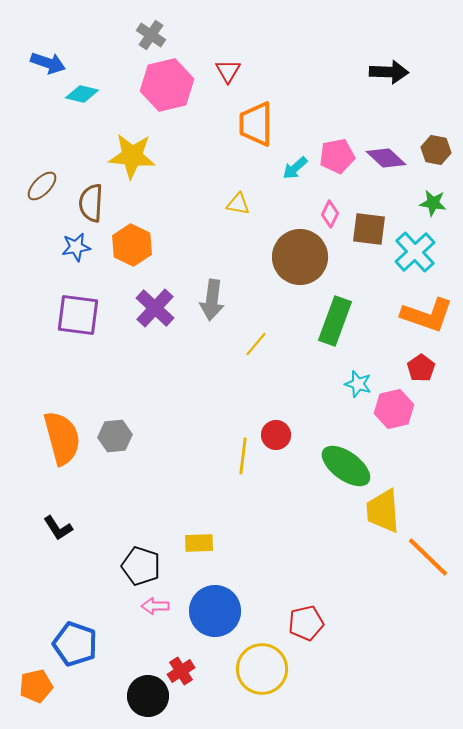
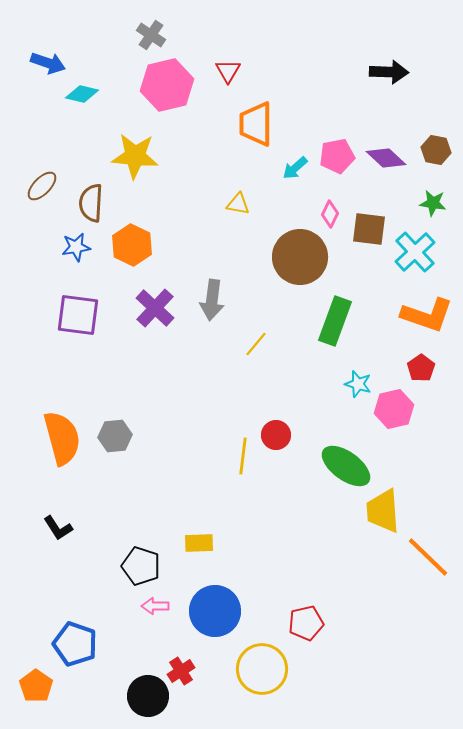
yellow star at (132, 156): moved 3 px right
orange pentagon at (36, 686): rotated 24 degrees counterclockwise
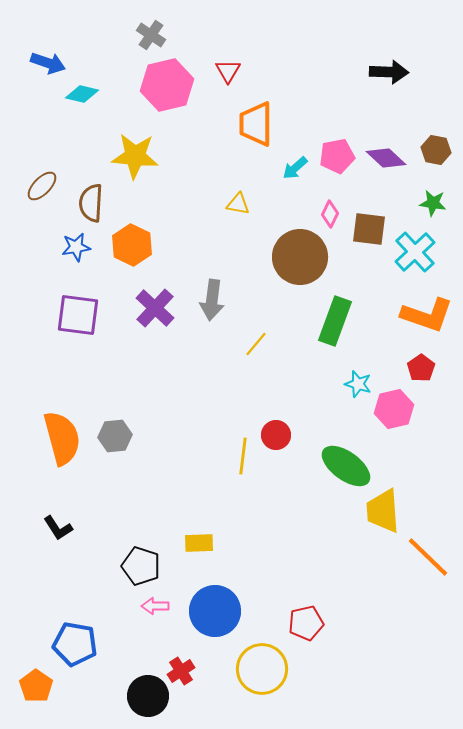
blue pentagon at (75, 644): rotated 9 degrees counterclockwise
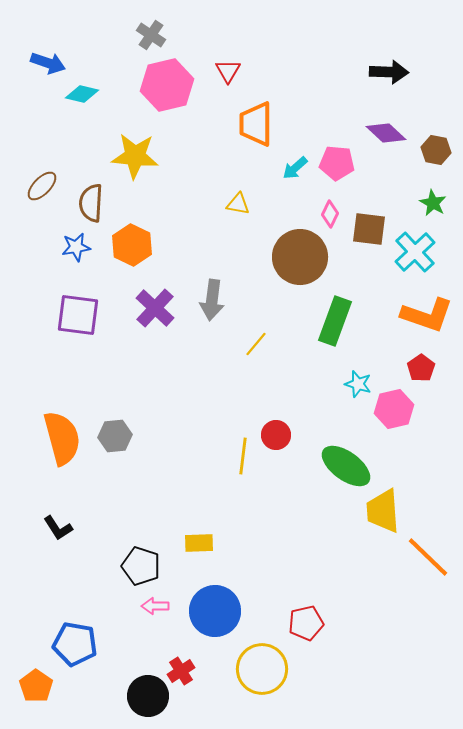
pink pentagon at (337, 156): moved 7 px down; rotated 16 degrees clockwise
purple diamond at (386, 158): moved 25 px up
green star at (433, 203): rotated 20 degrees clockwise
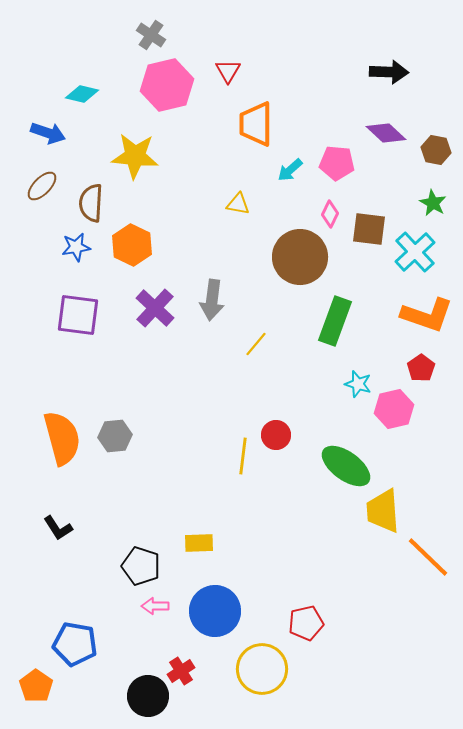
blue arrow at (48, 63): moved 70 px down
cyan arrow at (295, 168): moved 5 px left, 2 px down
